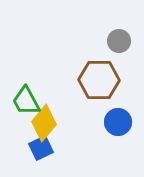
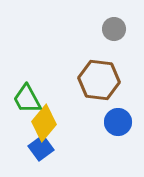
gray circle: moved 5 px left, 12 px up
brown hexagon: rotated 6 degrees clockwise
green trapezoid: moved 1 px right, 2 px up
blue square: rotated 10 degrees counterclockwise
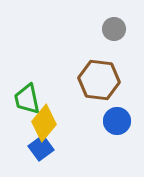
green trapezoid: rotated 16 degrees clockwise
blue circle: moved 1 px left, 1 px up
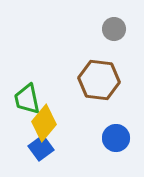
blue circle: moved 1 px left, 17 px down
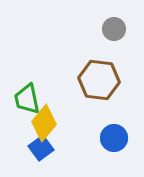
blue circle: moved 2 px left
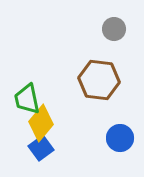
yellow diamond: moved 3 px left
blue circle: moved 6 px right
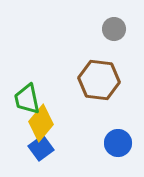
blue circle: moved 2 px left, 5 px down
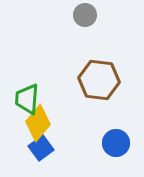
gray circle: moved 29 px left, 14 px up
green trapezoid: rotated 16 degrees clockwise
yellow diamond: moved 3 px left
blue circle: moved 2 px left
